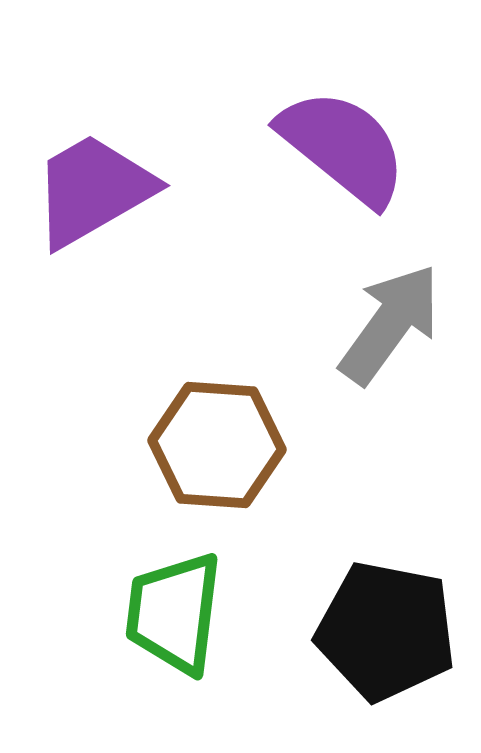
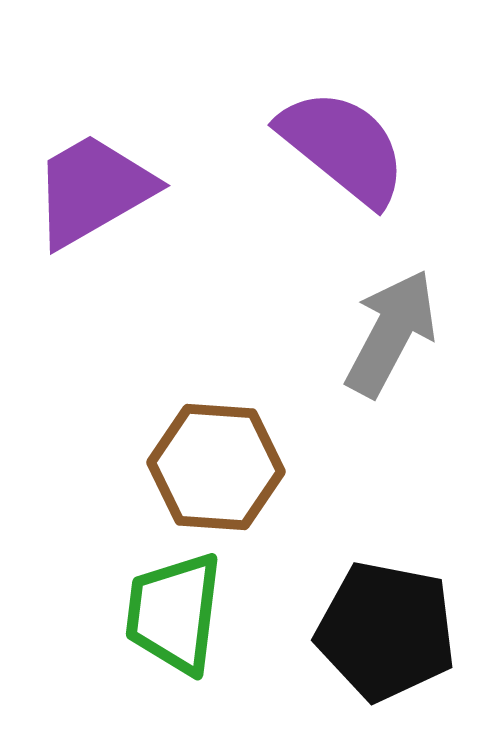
gray arrow: moved 1 px right, 9 px down; rotated 8 degrees counterclockwise
brown hexagon: moved 1 px left, 22 px down
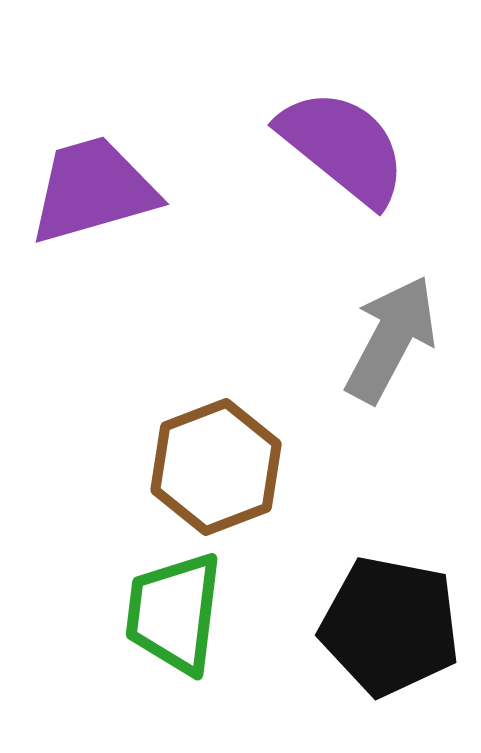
purple trapezoid: rotated 14 degrees clockwise
gray arrow: moved 6 px down
brown hexagon: rotated 25 degrees counterclockwise
black pentagon: moved 4 px right, 5 px up
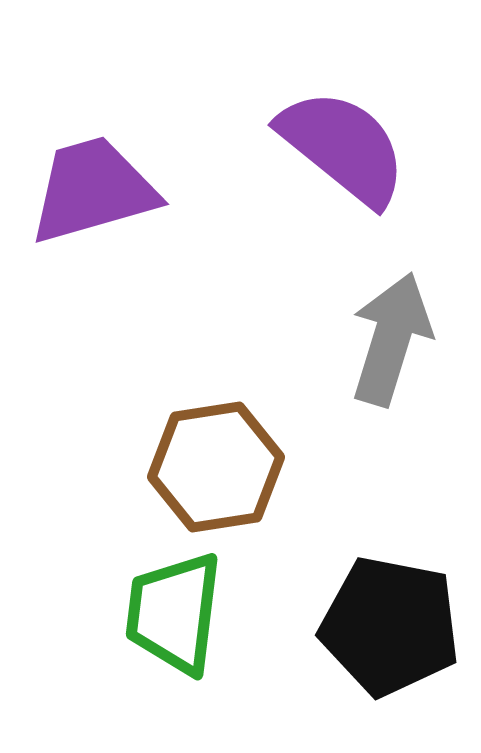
gray arrow: rotated 11 degrees counterclockwise
brown hexagon: rotated 12 degrees clockwise
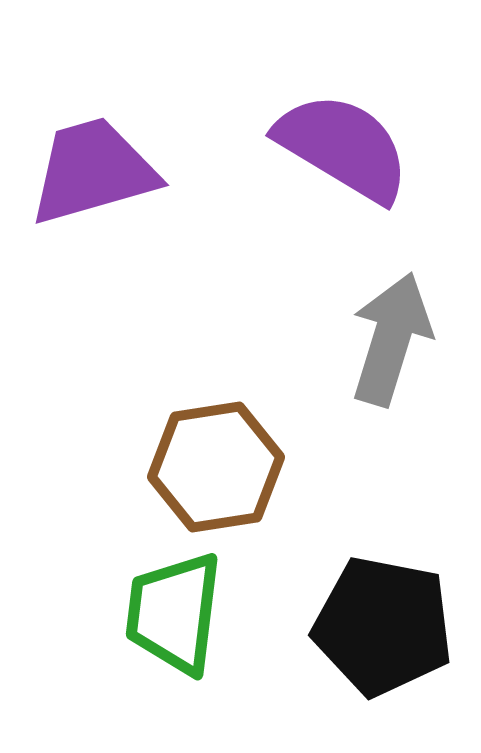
purple semicircle: rotated 8 degrees counterclockwise
purple trapezoid: moved 19 px up
black pentagon: moved 7 px left
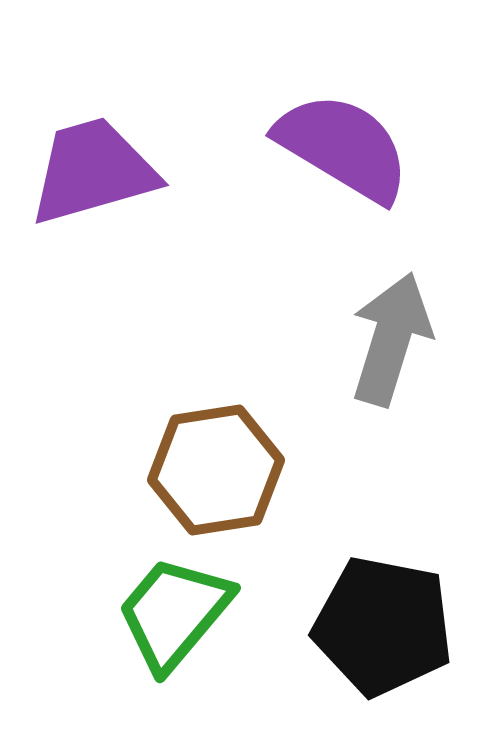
brown hexagon: moved 3 px down
green trapezoid: rotated 33 degrees clockwise
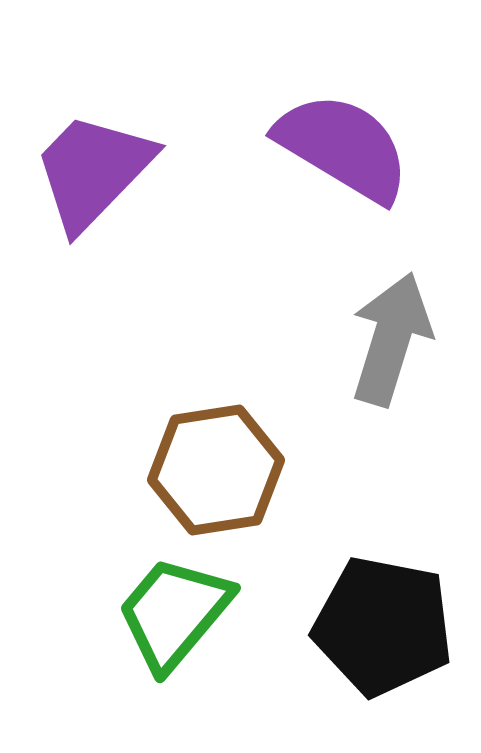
purple trapezoid: rotated 30 degrees counterclockwise
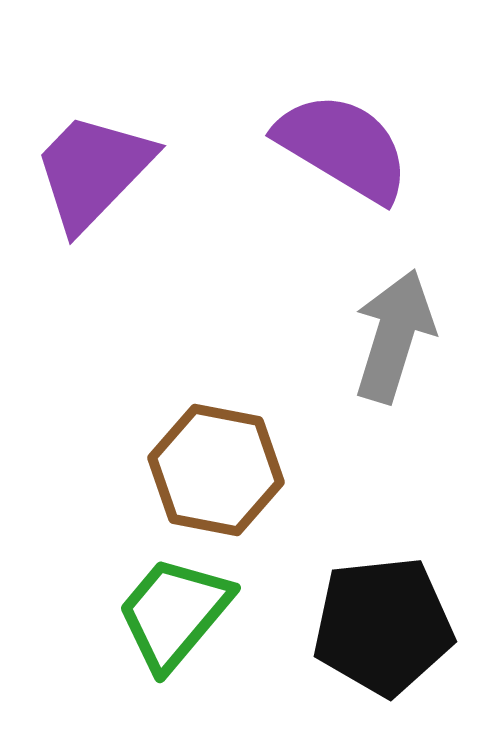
gray arrow: moved 3 px right, 3 px up
brown hexagon: rotated 20 degrees clockwise
black pentagon: rotated 17 degrees counterclockwise
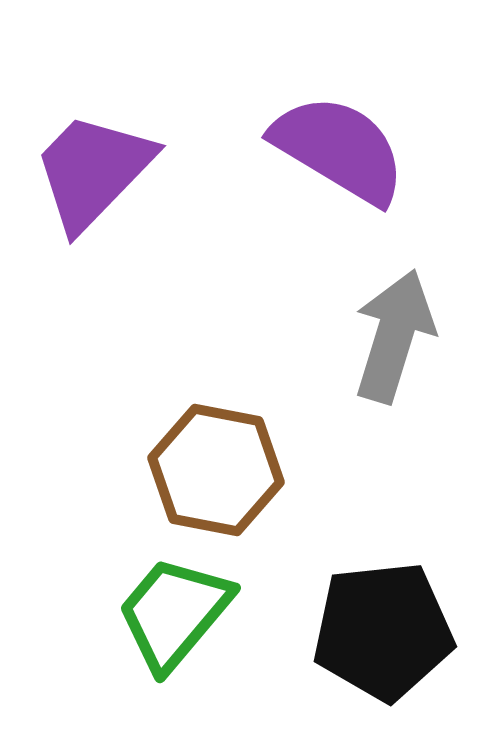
purple semicircle: moved 4 px left, 2 px down
black pentagon: moved 5 px down
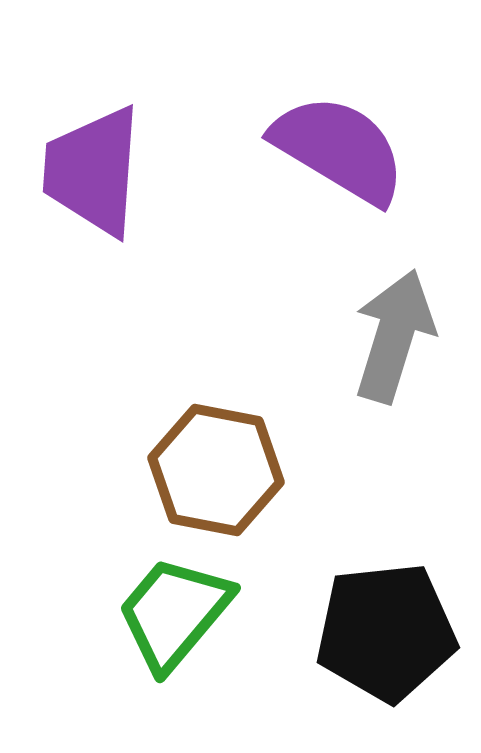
purple trapezoid: rotated 40 degrees counterclockwise
black pentagon: moved 3 px right, 1 px down
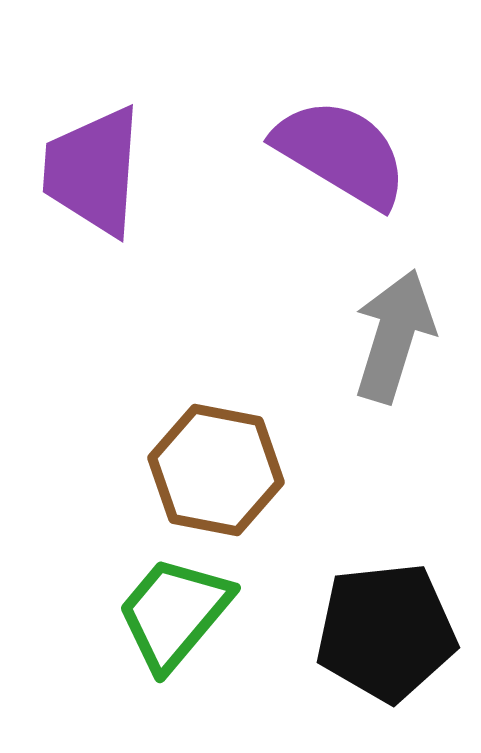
purple semicircle: moved 2 px right, 4 px down
